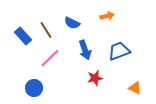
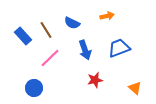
blue trapezoid: moved 3 px up
red star: moved 2 px down
orange triangle: rotated 16 degrees clockwise
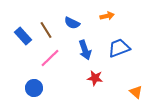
red star: moved 2 px up; rotated 21 degrees clockwise
orange triangle: moved 1 px right, 4 px down
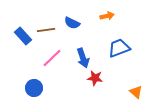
brown line: rotated 66 degrees counterclockwise
blue arrow: moved 2 px left, 8 px down
pink line: moved 2 px right
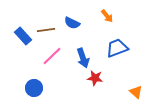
orange arrow: rotated 64 degrees clockwise
blue trapezoid: moved 2 px left
pink line: moved 2 px up
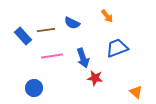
pink line: rotated 35 degrees clockwise
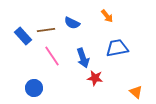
blue trapezoid: rotated 10 degrees clockwise
pink line: rotated 65 degrees clockwise
